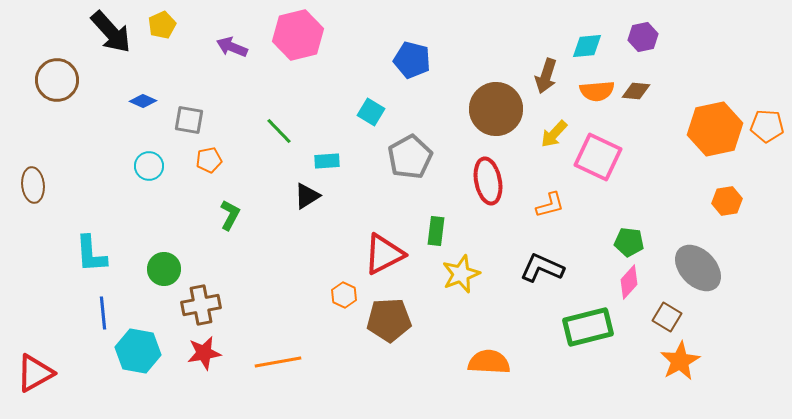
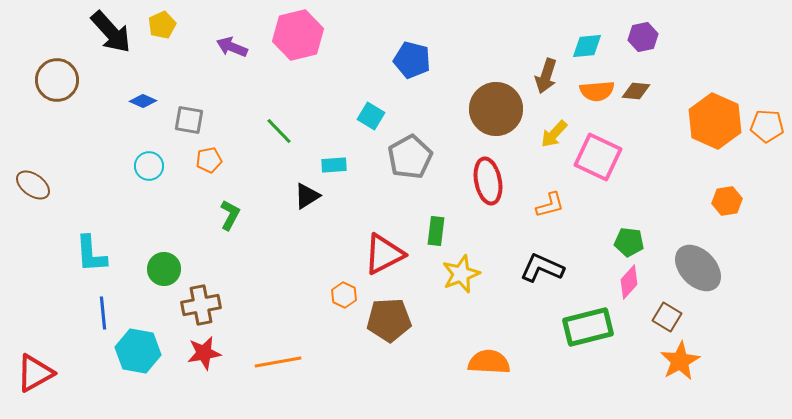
cyan square at (371, 112): moved 4 px down
orange hexagon at (715, 129): moved 8 px up; rotated 24 degrees counterclockwise
cyan rectangle at (327, 161): moved 7 px right, 4 px down
brown ellipse at (33, 185): rotated 48 degrees counterclockwise
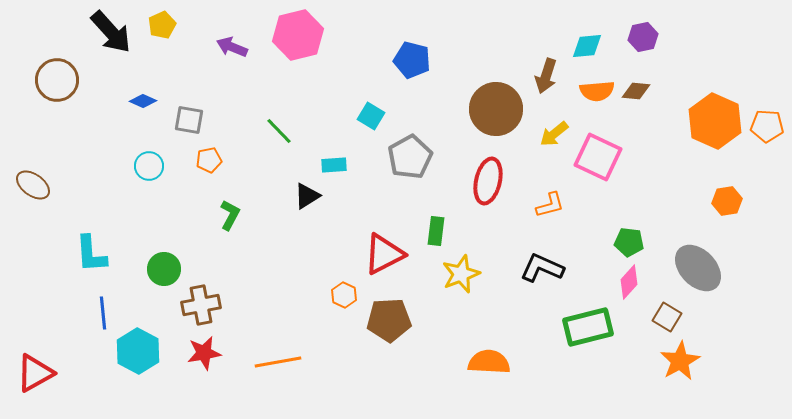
yellow arrow at (554, 134): rotated 8 degrees clockwise
red ellipse at (488, 181): rotated 24 degrees clockwise
cyan hexagon at (138, 351): rotated 18 degrees clockwise
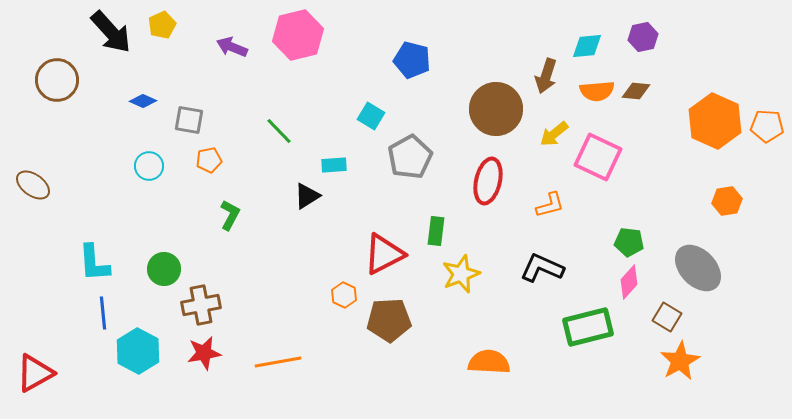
cyan L-shape at (91, 254): moved 3 px right, 9 px down
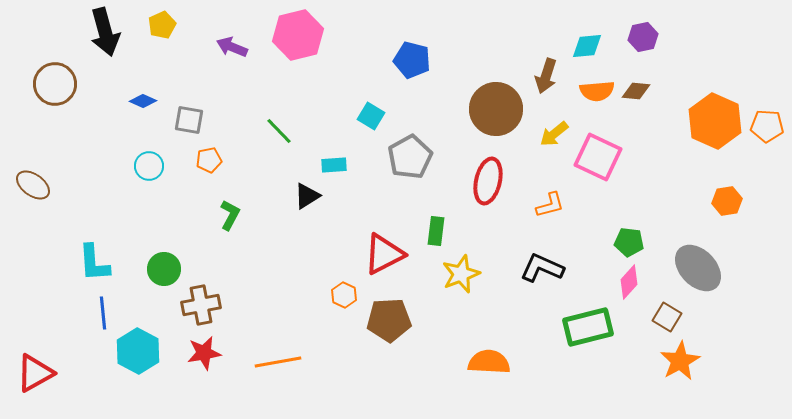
black arrow at (111, 32): moved 6 px left; rotated 27 degrees clockwise
brown circle at (57, 80): moved 2 px left, 4 px down
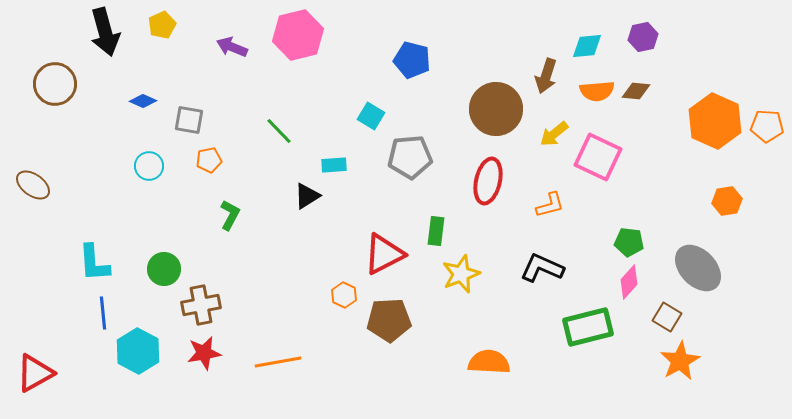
gray pentagon at (410, 157): rotated 24 degrees clockwise
